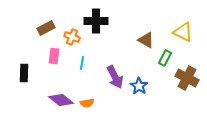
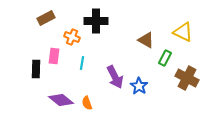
brown rectangle: moved 10 px up
black rectangle: moved 12 px right, 4 px up
orange semicircle: rotated 80 degrees clockwise
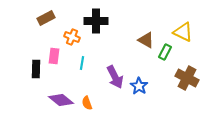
green rectangle: moved 6 px up
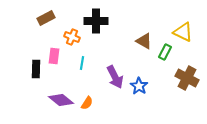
brown triangle: moved 2 px left, 1 px down
orange semicircle: rotated 128 degrees counterclockwise
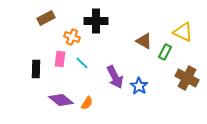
pink rectangle: moved 6 px right, 3 px down
cyan line: rotated 56 degrees counterclockwise
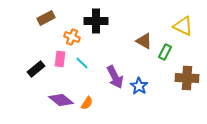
yellow triangle: moved 6 px up
black rectangle: rotated 48 degrees clockwise
brown cross: rotated 25 degrees counterclockwise
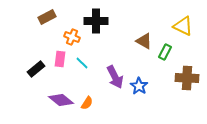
brown rectangle: moved 1 px right, 1 px up
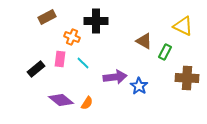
cyan line: moved 1 px right
purple arrow: rotated 70 degrees counterclockwise
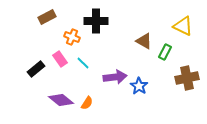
pink rectangle: rotated 42 degrees counterclockwise
brown cross: rotated 15 degrees counterclockwise
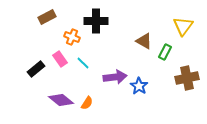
yellow triangle: rotated 40 degrees clockwise
